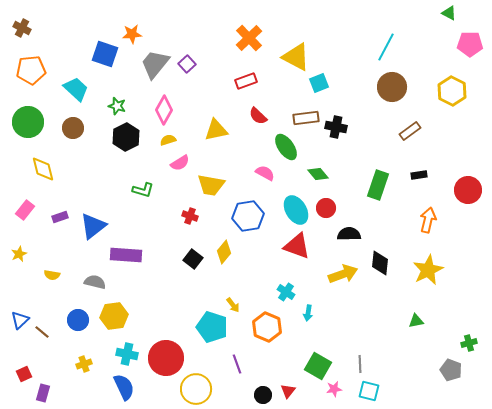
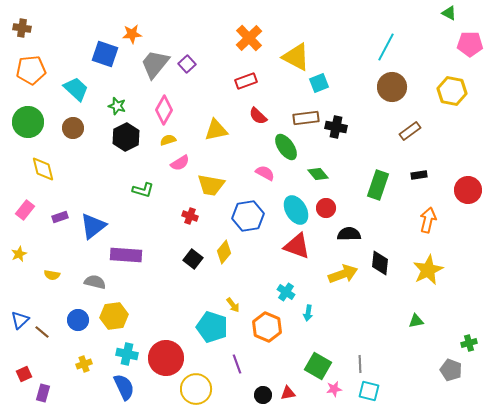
brown cross at (22, 28): rotated 18 degrees counterclockwise
yellow hexagon at (452, 91): rotated 16 degrees counterclockwise
red triangle at (288, 391): moved 2 px down; rotated 42 degrees clockwise
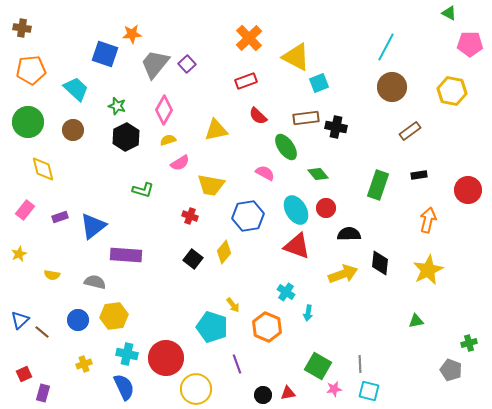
brown circle at (73, 128): moved 2 px down
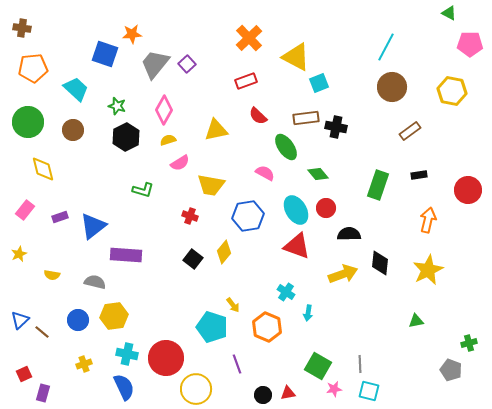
orange pentagon at (31, 70): moved 2 px right, 2 px up
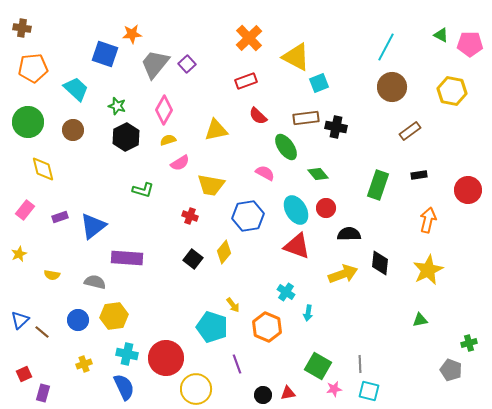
green triangle at (449, 13): moved 8 px left, 22 px down
purple rectangle at (126, 255): moved 1 px right, 3 px down
green triangle at (416, 321): moved 4 px right, 1 px up
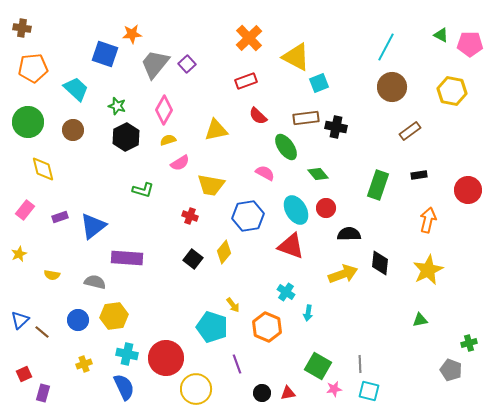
red triangle at (297, 246): moved 6 px left
black circle at (263, 395): moved 1 px left, 2 px up
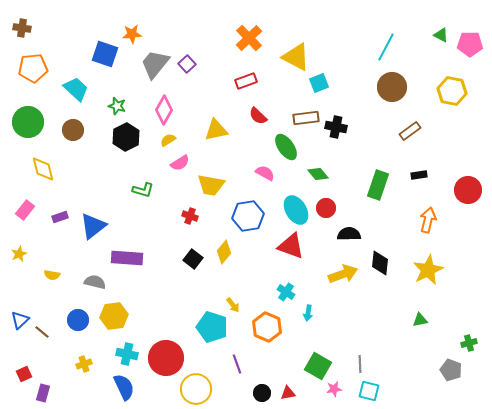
yellow semicircle at (168, 140): rotated 14 degrees counterclockwise
